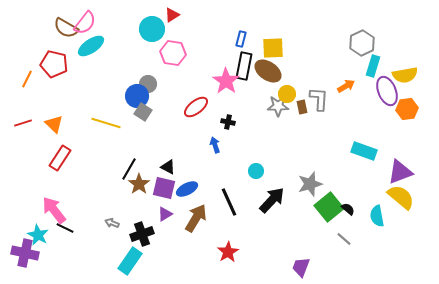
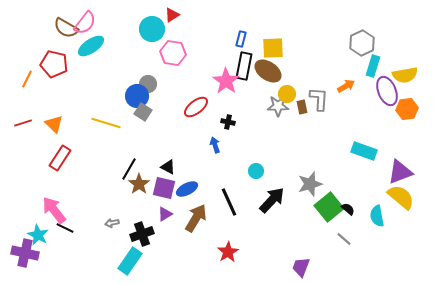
gray arrow at (112, 223): rotated 32 degrees counterclockwise
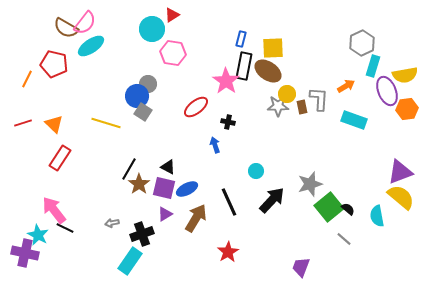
cyan rectangle at (364, 151): moved 10 px left, 31 px up
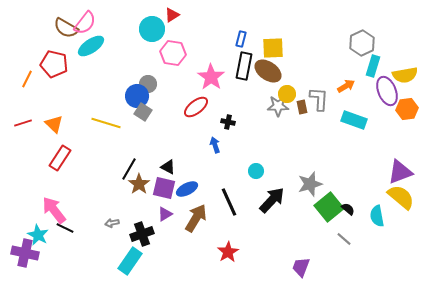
pink star at (226, 81): moved 15 px left, 4 px up
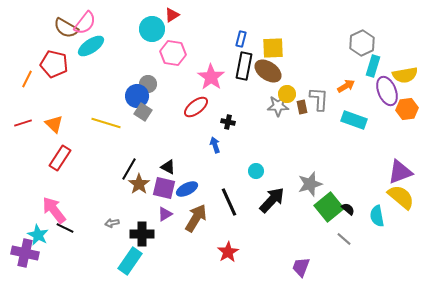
black cross at (142, 234): rotated 20 degrees clockwise
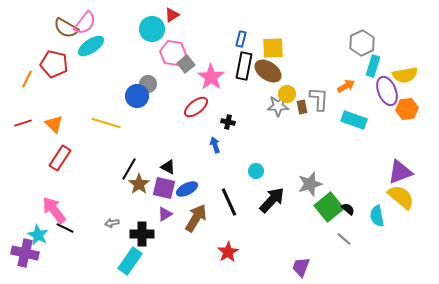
gray square at (143, 112): moved 43 px right, 48 px up; rotated 18 degrees clockwise
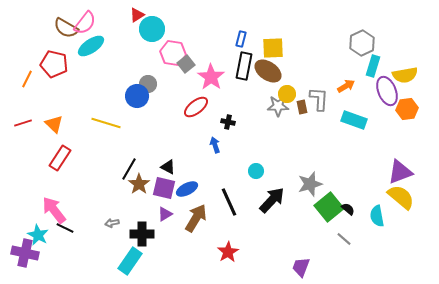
red triangle at (172, 15): moved 35 px left
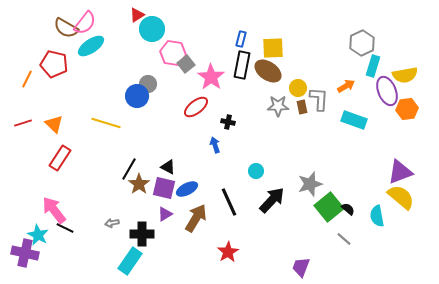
black rectangle at (244, 66): moved 2 px left, 1 px up
yellow circle at (287, 94): moved 11 px right, 6 px up
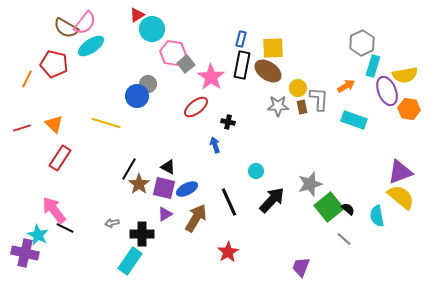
orange hexagon at (407, 109): moved 2 px right; rotated 15 degrees clockwise
red line at (23, 123): moved 1 px left, 5 px down
